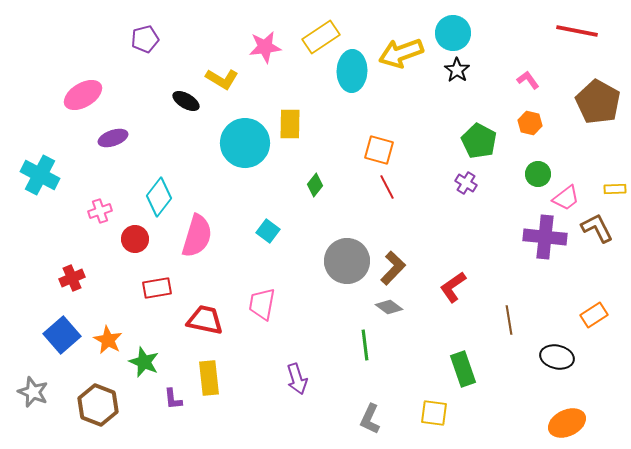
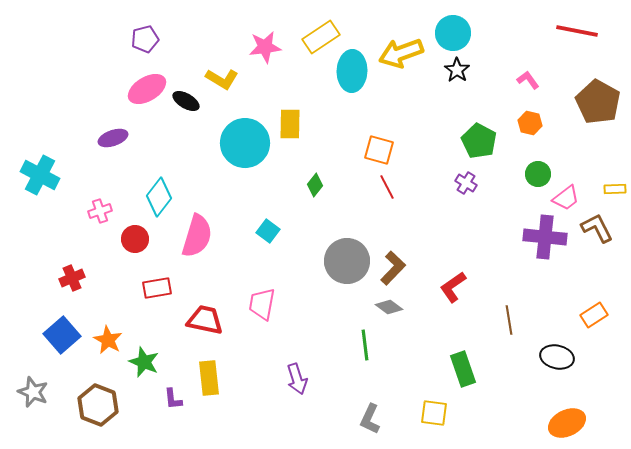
pink ellipse at (83, 95): moved 64 px right, 6 px up
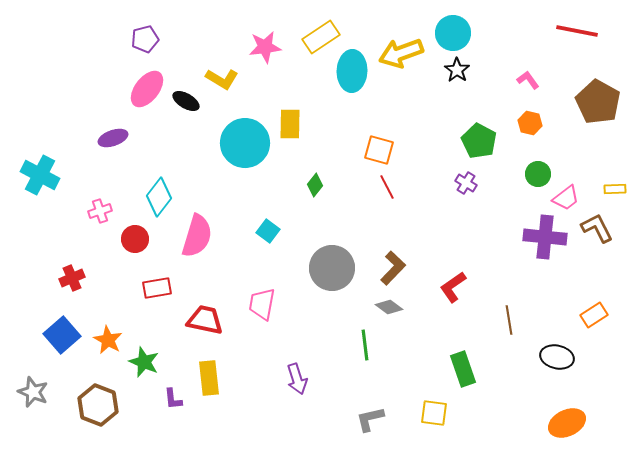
pink ellipse at (147, 89): rotated 21 degrees counterclockwise
gray circle at (347, 261): moved 15 px left, 7 px down
gray L-shape at (370, 419): rotated 52 degrees clockwise
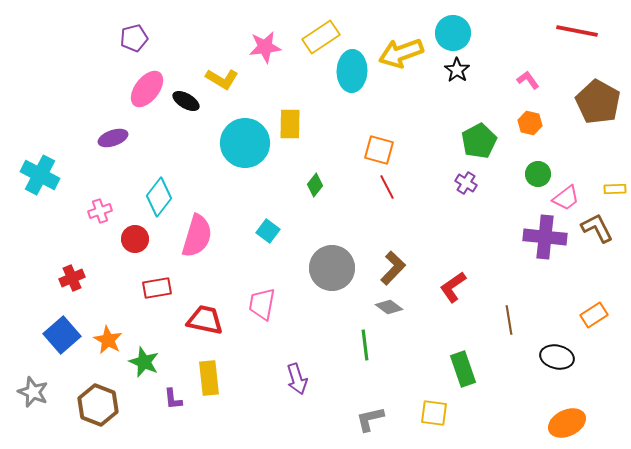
purple pentagon at (145, 39): moved 11 px left, 1 px up
green pentagon at (479, 141): rotated 16 degrees clockwise
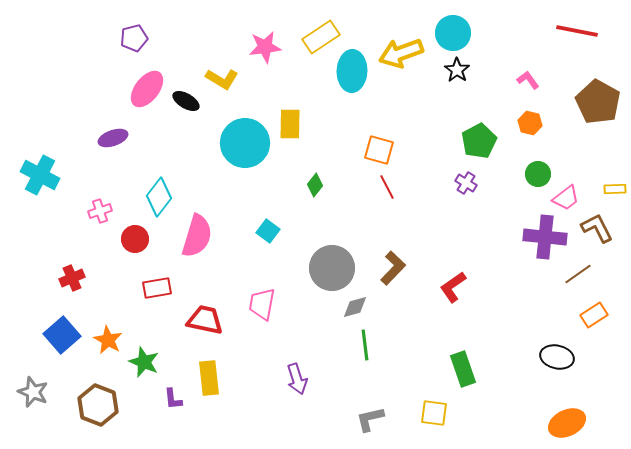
gray diamond at (389, 307): moved 34 px left; rotated 52 degrees counterclockwise
brown line at (509, 320): moved 69 px right, 46 px up; rotated 64 degrees clockwise
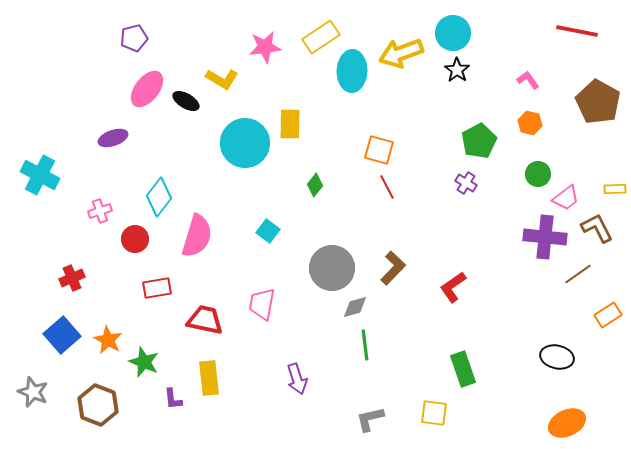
orange rectangle at (594, 315): moved 14 px right
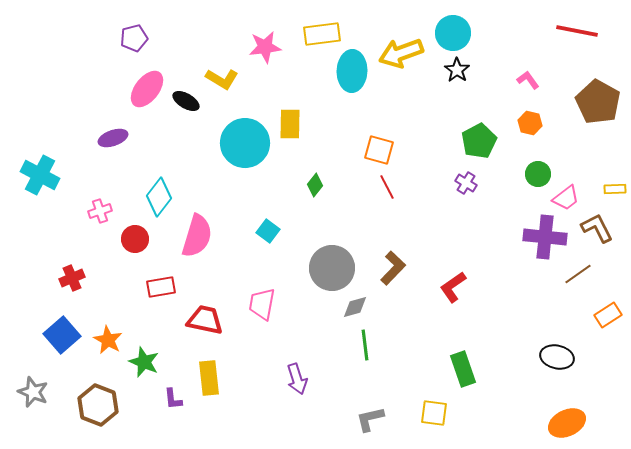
yellow rectangle at (321, 37): moved 1 px right, 3 px up; rotated 27 degrees clockwise
red rectangle at (157, 288): moved 4 px right, 1 px up
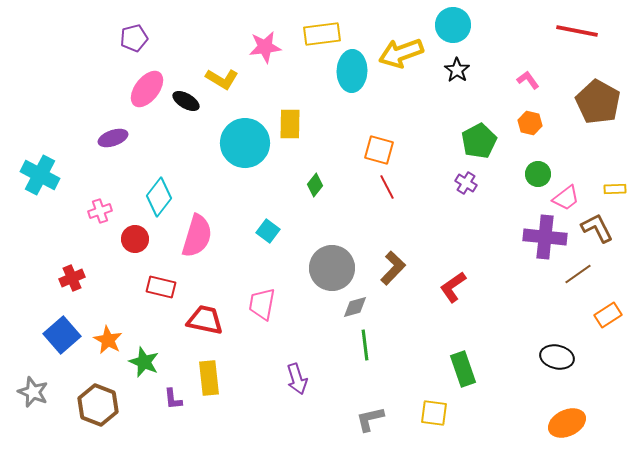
cyan circle at (453, 33): moved 8 px up
red rectangle at (161, 287): rotated 24 degrees clockwise
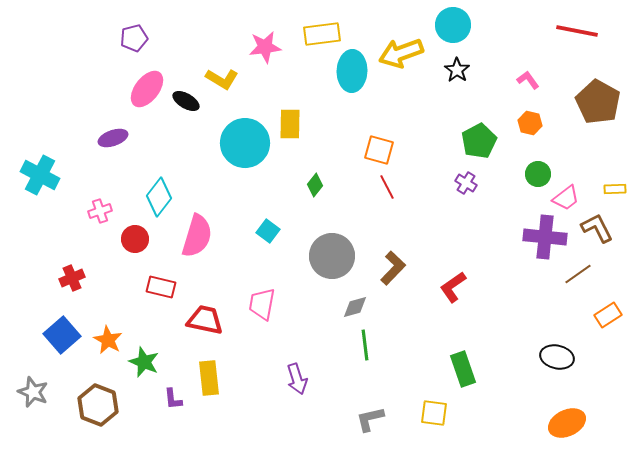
gray circle at (332, 268): moved 12 px up
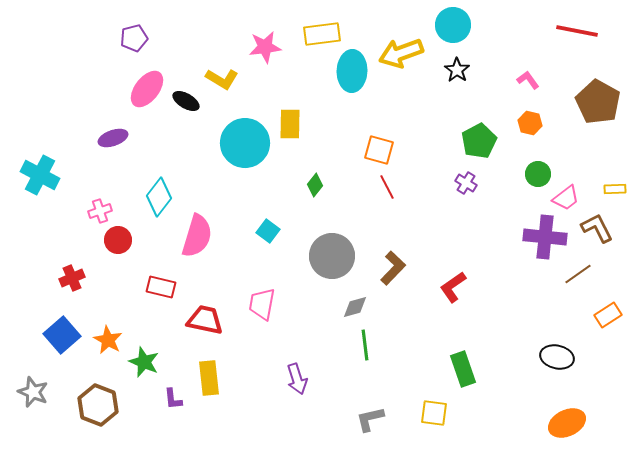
red circle at (135, 239): moved 17 px left, 1 px down
